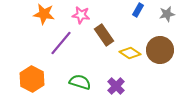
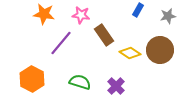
gray star: moved 1 px right, 2 px down
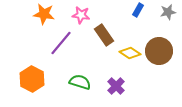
gray star: moved 4 px up
brown circle: moved 1 px left, 1 px down
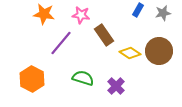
gray star: moved 5 px left, 1 px down
green semicircle: moved 3 px right, 4 px up
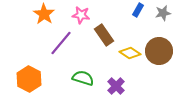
orange star: rotated 25 degrees clockwise
orange hexagon: moved 3 px left
